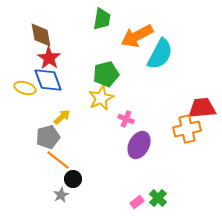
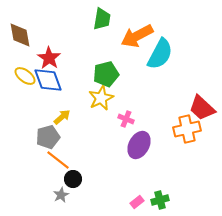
brown diamond: moved 21 px left
yellow ellipse: moved 12 px up; rotated 20 degrees clockwise
red trapezoid: rotated 132 degrees counterclockwise
green cross: moved 2 px right, 2 px down; rotated 30 degrees clockwise
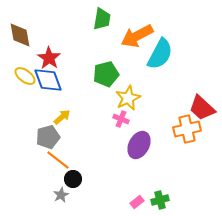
yellow star: moved 27 px right
pink cross: moved 5 px left
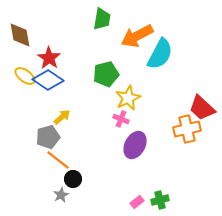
blue diamond: rotated 36 degrees counterclockwise
purple ellipse: moved 4 px left
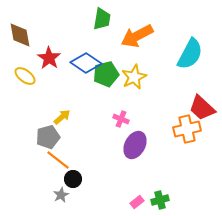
cyan semicircle: moved 30 px right
blue diamond: moved 38 px right, 17 px up
yellow star: moved 6 px right, 21 px up
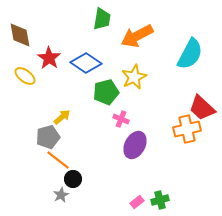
green pentagon: moved 18 px down
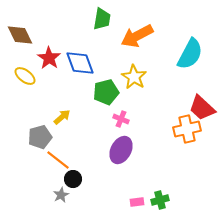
brown diamond: rotated 16 degrees counterclockwise
blue diamond: moved 6 px left; rotated 36 degrees clockwise
yellow star: rotated 15 degrees counterclockwise
gray pentagon: moved 8 px left
purple ellipse: moved 14 px left, 5 px down
pink rectangle: rotated 32 degrees clockwise
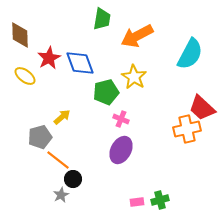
brown diamond: rotated 24 degrees clockwise
red star: rotated 10 degrees clockwise
